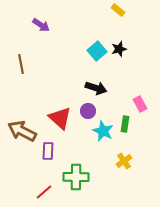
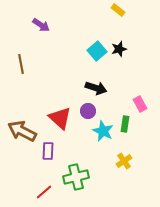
green cross: rotated 15 degrees counterclockwise
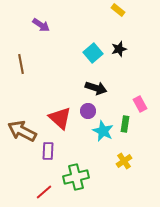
cyan square: moved 4 px left, 2 px down
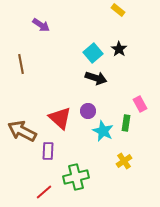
black star: rotated 21 degrees counterclockwise
black arrow: moved 10 px up
green rectangle: moved 1 px right, 1 px up
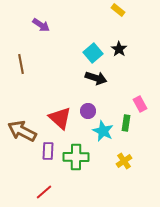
green cross: moved 20 px up; rotated 15 degrees clockwise
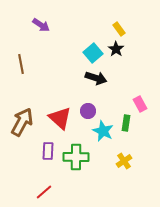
yellow rectangle: moved 1 px right, 19 px down; rotated 16 degrees clockwise
black star: moved 3 px left
brown arrow: moved 9 px up; rotated 92 degrees clockwise
